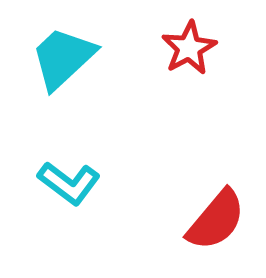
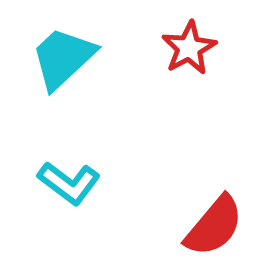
red semicircle: moved 2 px left, 6 px down
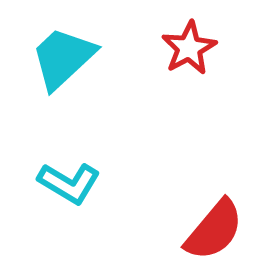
cyan L-shape: rotated 6 degrees counterclockwise
red semicircle: moved 4 px down
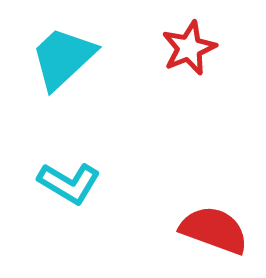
red star: rotated 6 degrees clockwise
red semicircle: rotated 110 degrees counterclockwise
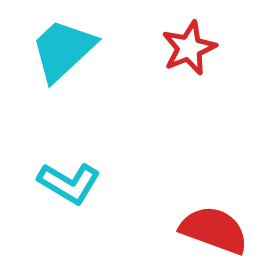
cyan trapezoid: moved 8 px up
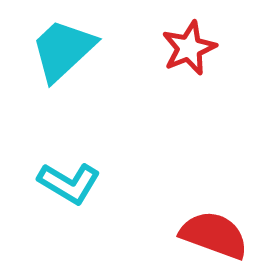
red semicircle: moved 5 px down
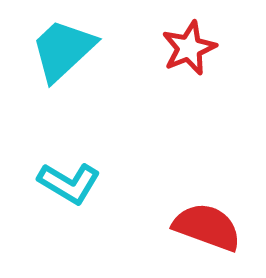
red semicircle: moved 7 px left, 8 px up
